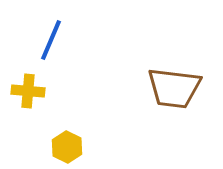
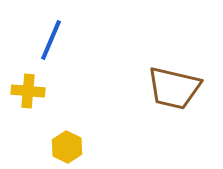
brown trapezoid: rotated 6 degrees clockwise
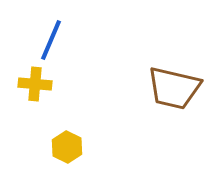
yellow cross: moved 7 px right, 7 px up
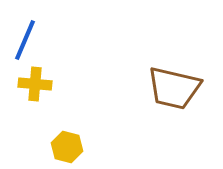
blue line: moved 26 px left
yellow hexagon: rotated 12 degrees counterclockwise
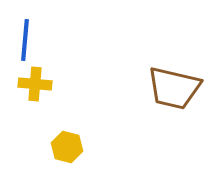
blue line: rotated 18 degrees counterclockwise
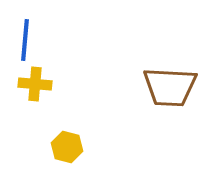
brown trapezoid: moved 4 px left, 1 px up; rotated 10 degrees counterclockwise
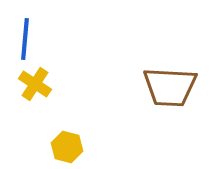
blue line: moved 1 px up
yellow cross: rotated 28 degrees clockwise
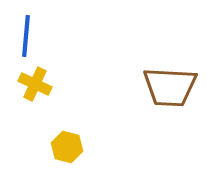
blue line: moved 1 px right, 3 px up
yellow cross: rotated 8 degrees counterclockwise
